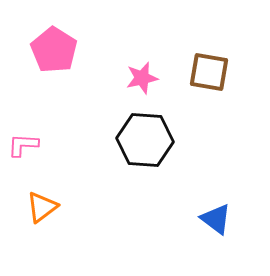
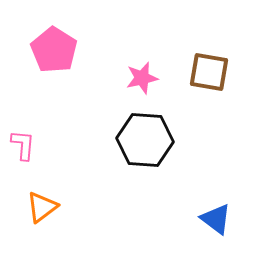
pink L-shape: rotated 92 degrees clockwise
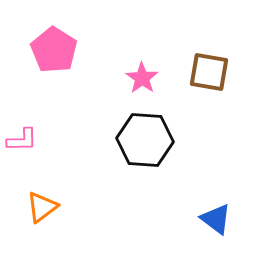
pink star: rotated 24 degrees counterclockwise
pink L-shape: moved 1 px left, 5 px up; rotated 84 degrees clockwise
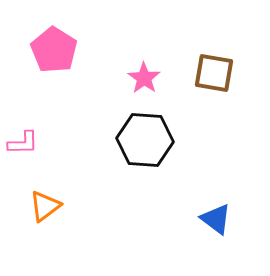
brown square: moved 5 px right, 1 px down
pink star: moved 2 px right
pink L-shape: moved 1 px right, 3 px down
orange triangle: moved 3 px right, 1 px up
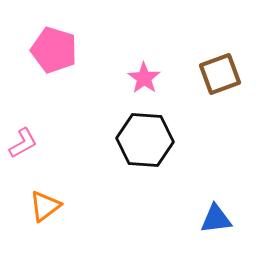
pink pentagon: rotated 15 degrees counterclockwise
brown square: moved 6 px right, 1 px down; rotated 30 degrees counterclockwise
pink L-shape: rotated 28 degrees counterclockwise
blue triangle: rotated 44 degrees counterclockwise
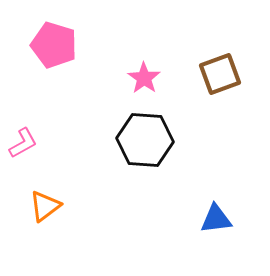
pink pentagon: moved 5 px up
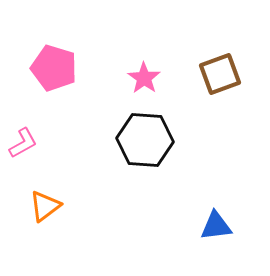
pink pentagon: moved 23 px down
blue triangle: moved 7 px down
